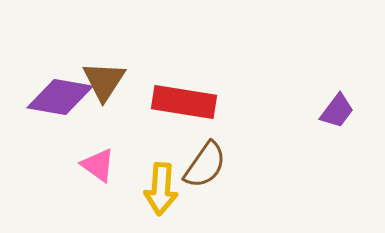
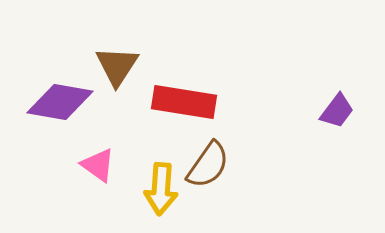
brown triangle: moved 13 px right, 15 px up
purple diamond: moved 5 px down
brown semicircle: moved 3 px right
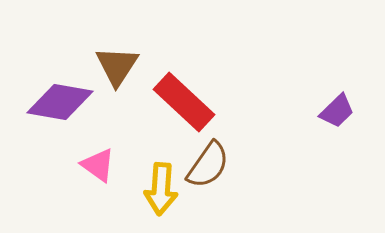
red rectangle: rotated 34 degrees clockwise
purple trapezoid: rotated 9 degrees clockwise
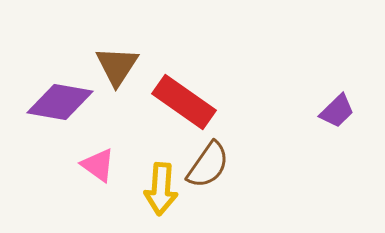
red rectangle: rotated 8 degrees counterclockwise
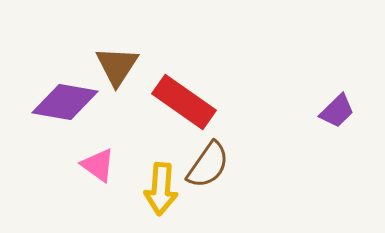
purple diamond: moved 5 px right
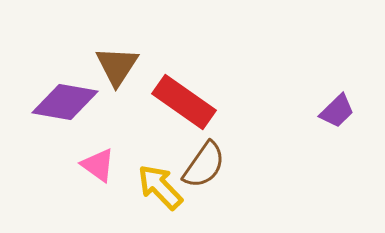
brown semicircle: moved 4 px left
yellow arrow: moved 1 px left, 2 px up; rotated 132 degrees clockwise
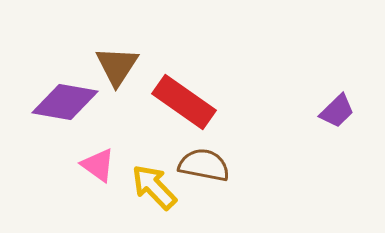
brown semicircle: rotated 114 degrees counterclockwise
yellow arrow: moved 6 px left
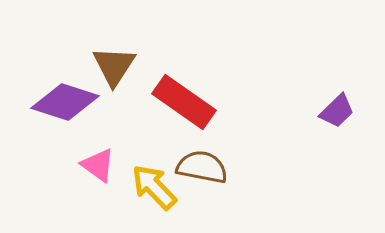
brown triangle: moved 3 px left
purple diamond: rotated 8 degrees clockwise
brown semicircle: moved 2 px left, 2 px down
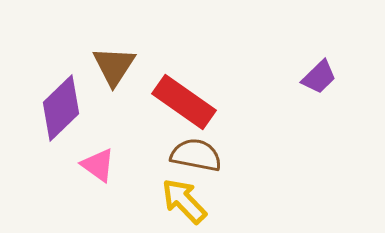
purple diamond: moved 4 px left, 6 px down; rotated 62 degrees counterclockwise
purple trapezoid: moved 18 px left, 34 px up
brown semicircle: moved 6 px left, 12 px up
yellow arrow: moved 30 px right, 14 px down
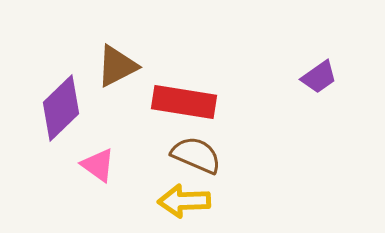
brown triangle: moved 3 px right; rotated 30 degrees clockwise
purple trapezoid: rotated 9 degrees clockwise
red rectangle: rotated 26 degrees counterclockwise
brown semicircle: rotated 12 degrees clockwise
yellow arrow: rotated 48 degrees counterclockwise
